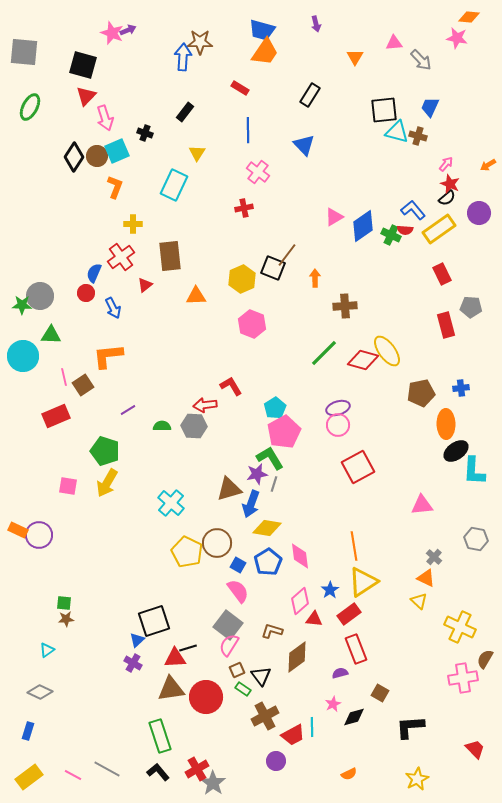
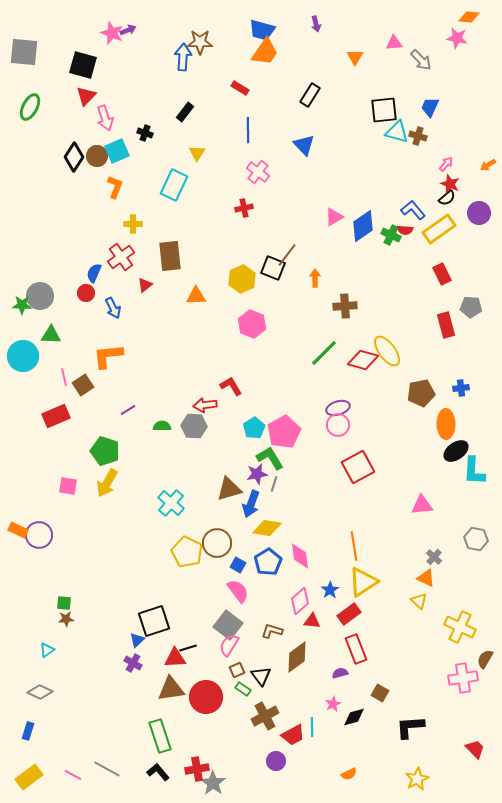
cyan pentagon at (275, 408): moved 21 px left, 20 px down
red triangle at (314, 619): moved 2 px left, 2 px down
red cross at (197, 769): rotated 20 degrees clockwise
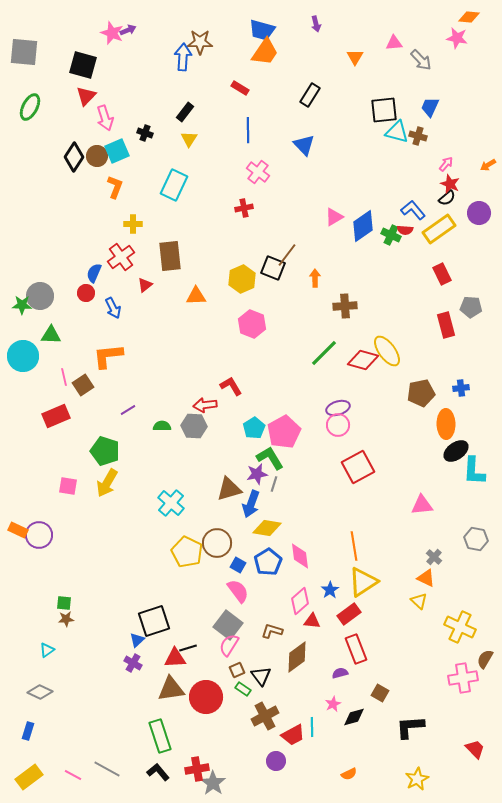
yellow triangle at (197, 153): moved 8 px left, 14 px up
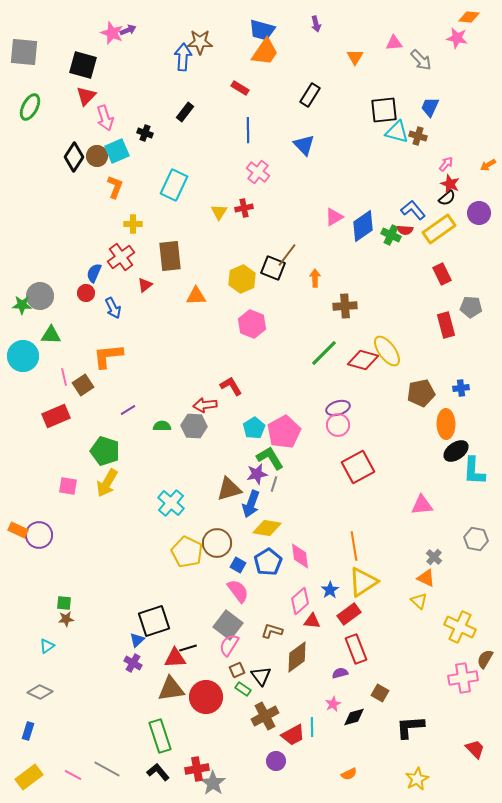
yellow triangle at (189, 139): moved 30 px right, 73 px down
cyan triangle at (47, 650): moved 4 px up
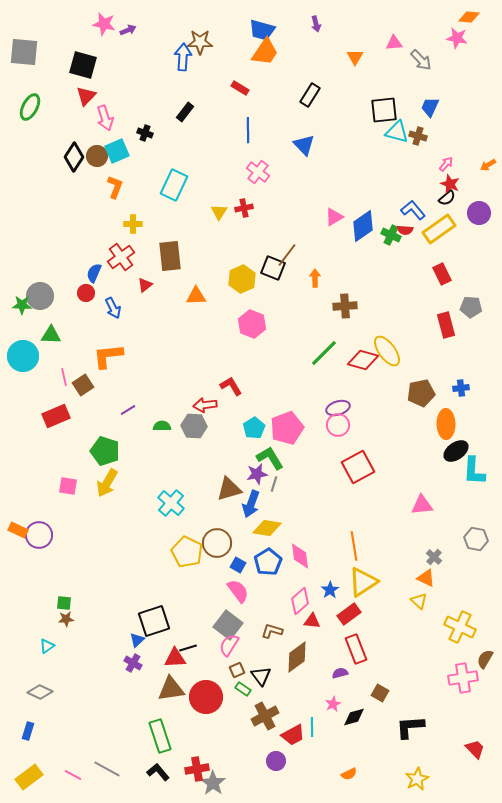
pink star at (112, 33): moved 8 px left, 9 px up; rotated 10 degrees counterclockwise
pink pentagon at (284, 432): moved 3 px right, 4 px up; rotated 8 degrees clockwise
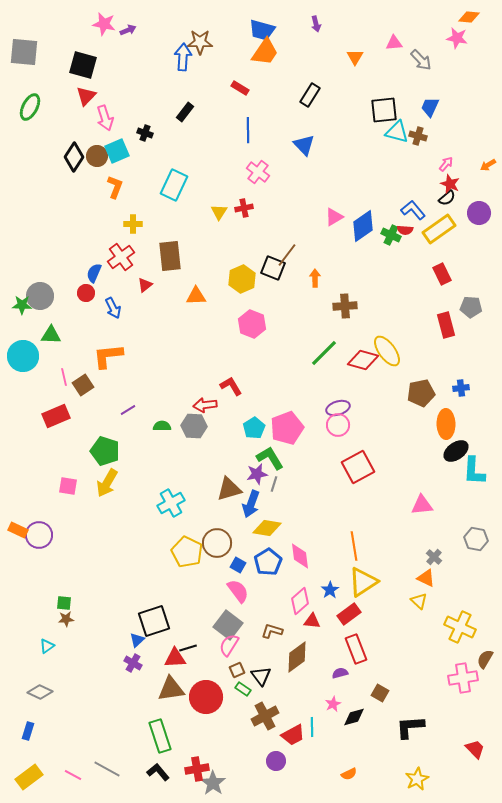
cyan cross at (171, 503): rotated 20 degrees clockwise
